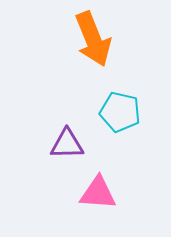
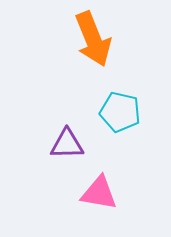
pink triangle: moved 1 px right; rotated 6 degrees clockwise
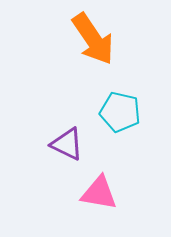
orange arrow: rotated 12 degrees counterclockwise
purple triangle: rotated 27 degrees clockwise
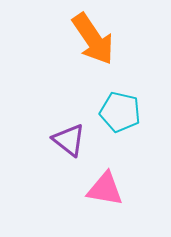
purple triangle: moved 2 px right, 4 px up; rotated 12 degrees clockwise
pink triangle: moved 6 px right, 4 px up
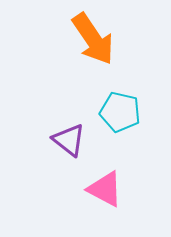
pink triangle: rotated 18 degrees clockwise
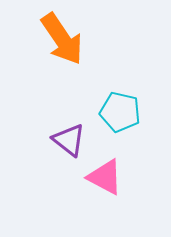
orange arrow: moved 31 px left
pink triangle: moved 12 px up
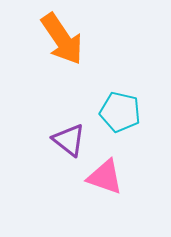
pink triangle: rotated 9 degrees counterclockwise
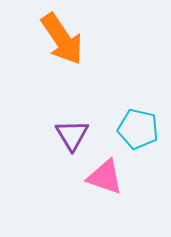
cyan pentagon: moved 18 px right, 17 px down
purple triangle: moved 3 px right, 5 px up; rotated 21 degrees clockwise
